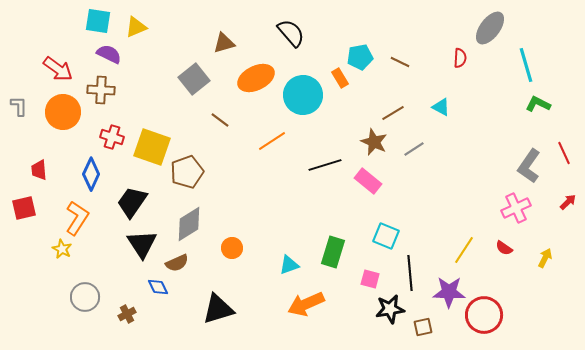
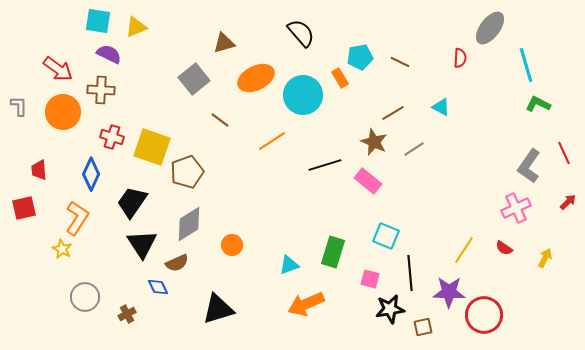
black semicircle at (291, 33): moved 10 px right
orange circle at (232, 248): moved 3 px up
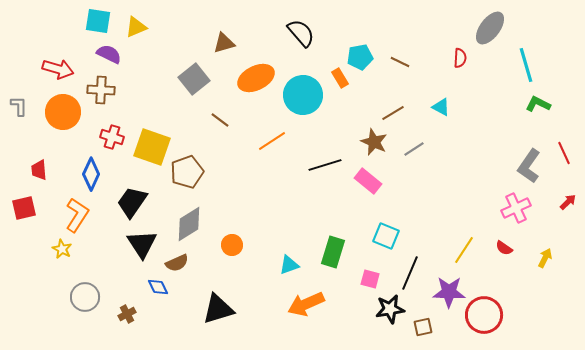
red arrow at (58, 69): rotated 20 degrees counterclockwise
orange L-shape at (77, 218): moved 3 px up
black line at (410, 273): rotated 28 degrees clockwise
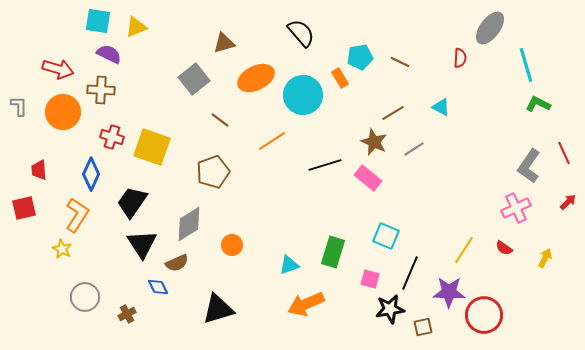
brown pentagon at (187, 172): moved 26 px right
pink rectangle at (368, 181): moved 3 px up
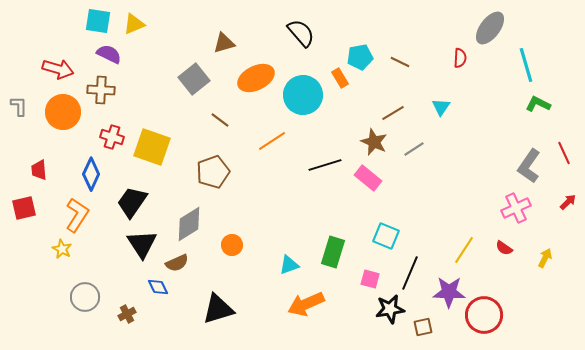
yellow triangle at (136, 27): moved 2 px left, 3 px up
cyan triangle at (441, 107): rotated 36 degrees clockwise
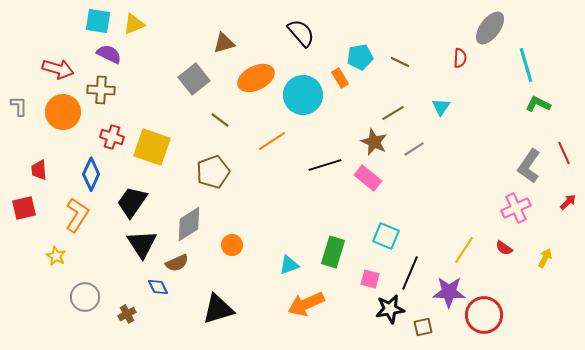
yellow star at (62, 249): moved 6 px left, 7 px down
